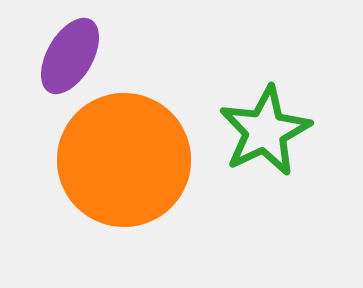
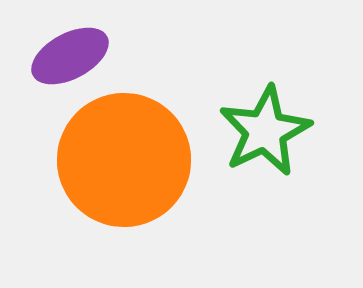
purple ellipse: rotated 32 degrees clockwise
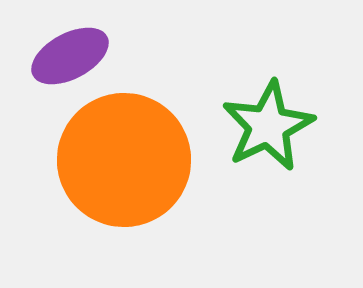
green star: moved 3 px right, 5 px up
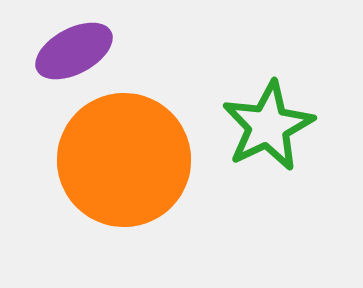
purple ellipse: moved 4 px right, 5 px up
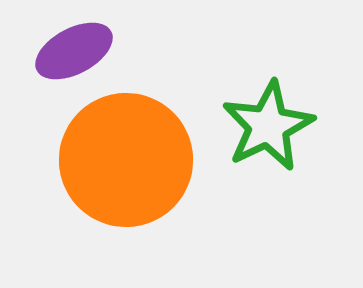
orange circle: moved 2 px right
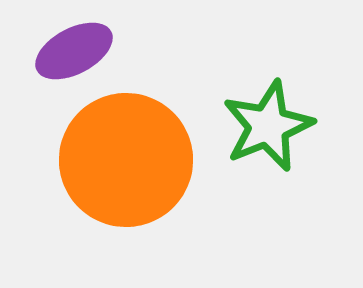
green star: rotated 4 degrees clockwise
